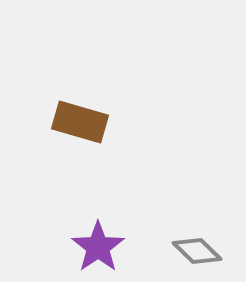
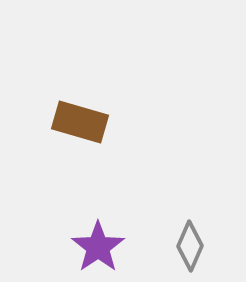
gray diamond: moved 7 px left, 5 px up; rotated 69 degrees clockwise
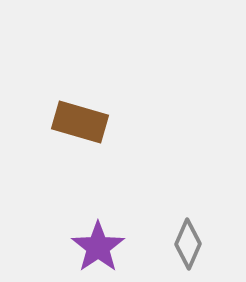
gray diamond: moved 2 px left, 2 px up
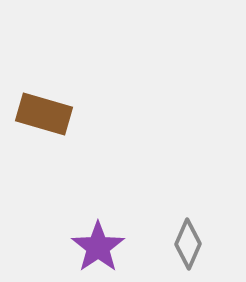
brown rectangle: moved 36 px left, 8 px up
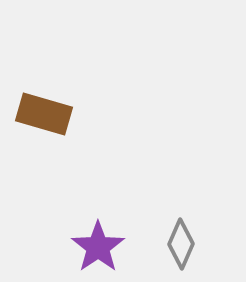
gray diamond: moved 7 px left
